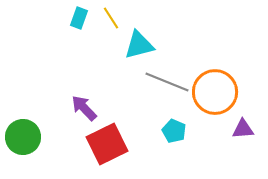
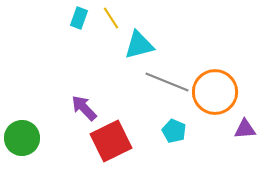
purple triangle: moved 2 px right
green circle: moved 1 px left, 1 px down
red square: moved 4 px right, 3 px up
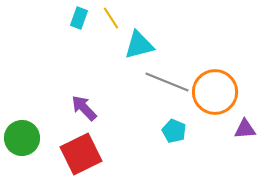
red square: moved 30 px left, 13 px down
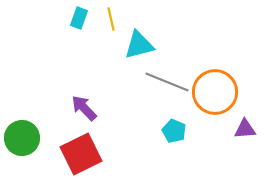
yellow line: moved 1 px down; rotated 20 degrees clockwise
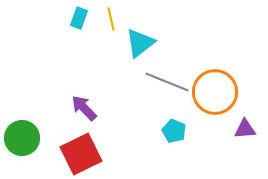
cyan triangle: moved 1 px right, 2 px up; rotated 24 degrees counterclockwise
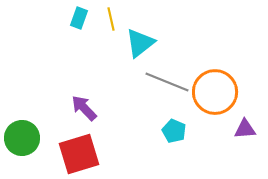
red square: moved 2 px left; rotated 9 degrees clockwise
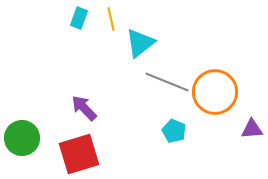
purple triangle: moved 7 px right
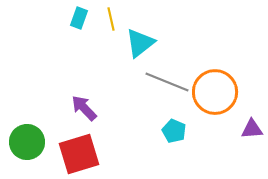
green circle: moved 5 px right, 4 px down
